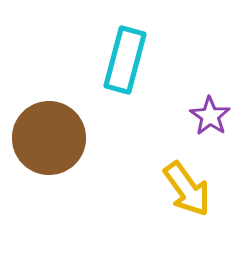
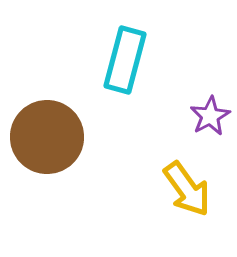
purple star: rotated 9 degrees clockwise
brown circle: moved 2 px left, 1 px up
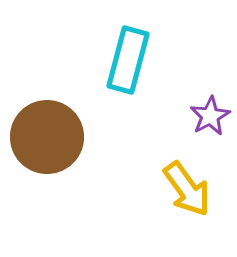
cyan rectangle: moved 3 px right
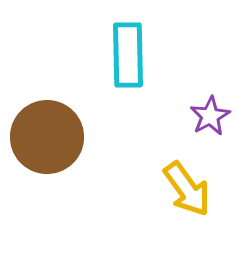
cyan rectangle: moved 5 px up; rotated 16 degrees counterclockwise
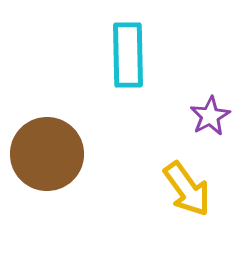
brown circle: moved 17 px down
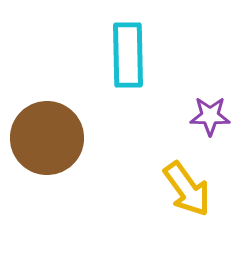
purple star: rotated 30 degrees clockwise
brown circle: moved 16 px up
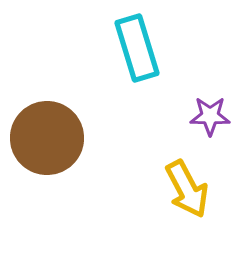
cyan rectangle: moved 9 px right, 7 px up; rotated 16 degrees counterclockwise
yellow arrow: rotated 8 degrees clockwise
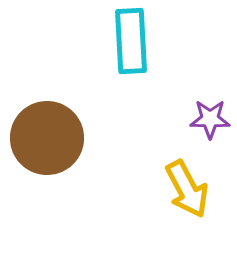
cyan rectangle: moved 6 px left, 7 px up; rotated 14 degrees clockwise
purple star: moved 3 px down
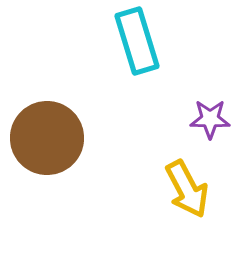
cyan rectangle: moved 6 px right; rotated 14 degrees counterclockwise
